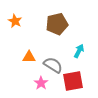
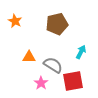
cyan arrow: moved 2 px right, 1 px down
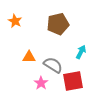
brown pentagon: moved 1 px right
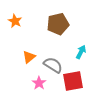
orange triangle: rotated 40 degrees counterclockwise
pink star: moved 2 px left
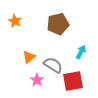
pink star: moved 2 px left, 3 px up
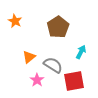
brown pentagon: moved 3 px down; rotated 20 degrees counterclockwise
red square: moved 1 px right
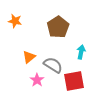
orange star: rotated 16 degrees counterclockwise
cyan arrow: rotated 16 degrees counterclockwise
